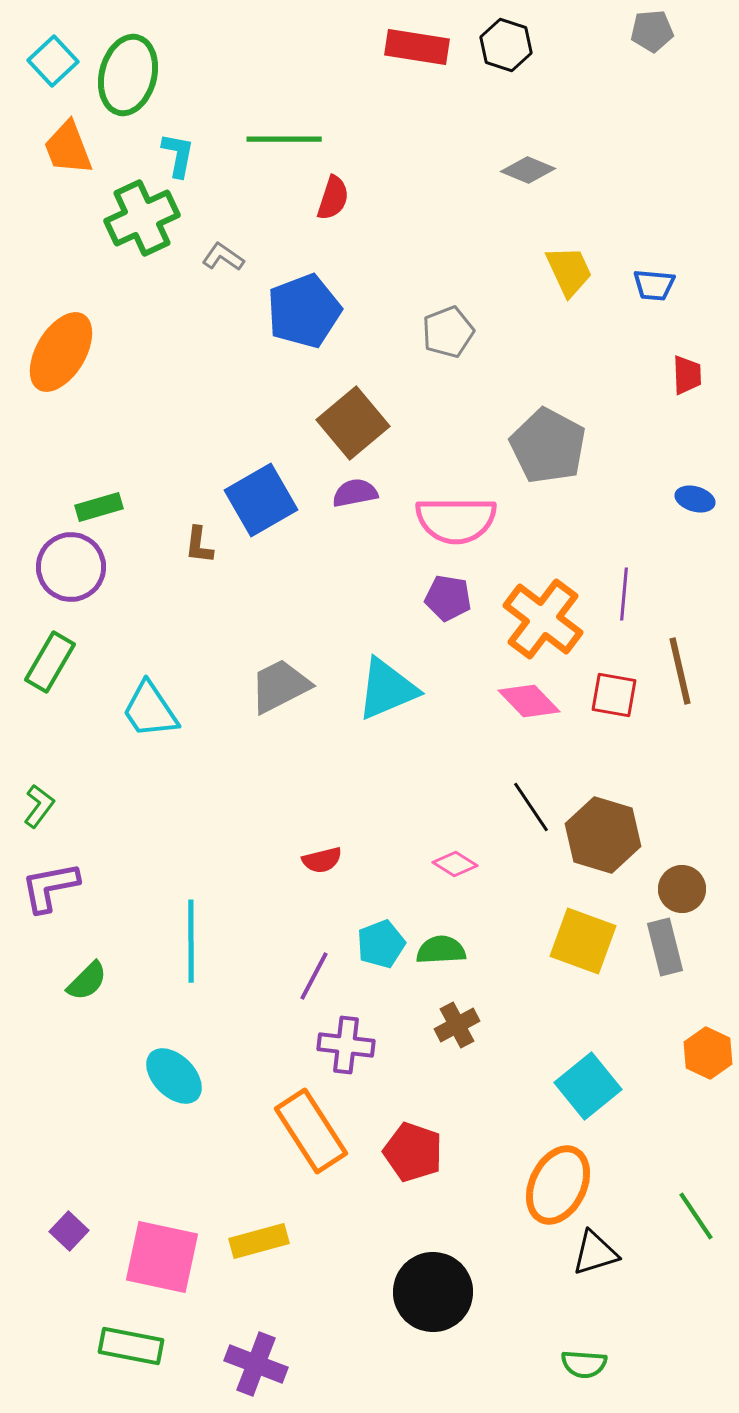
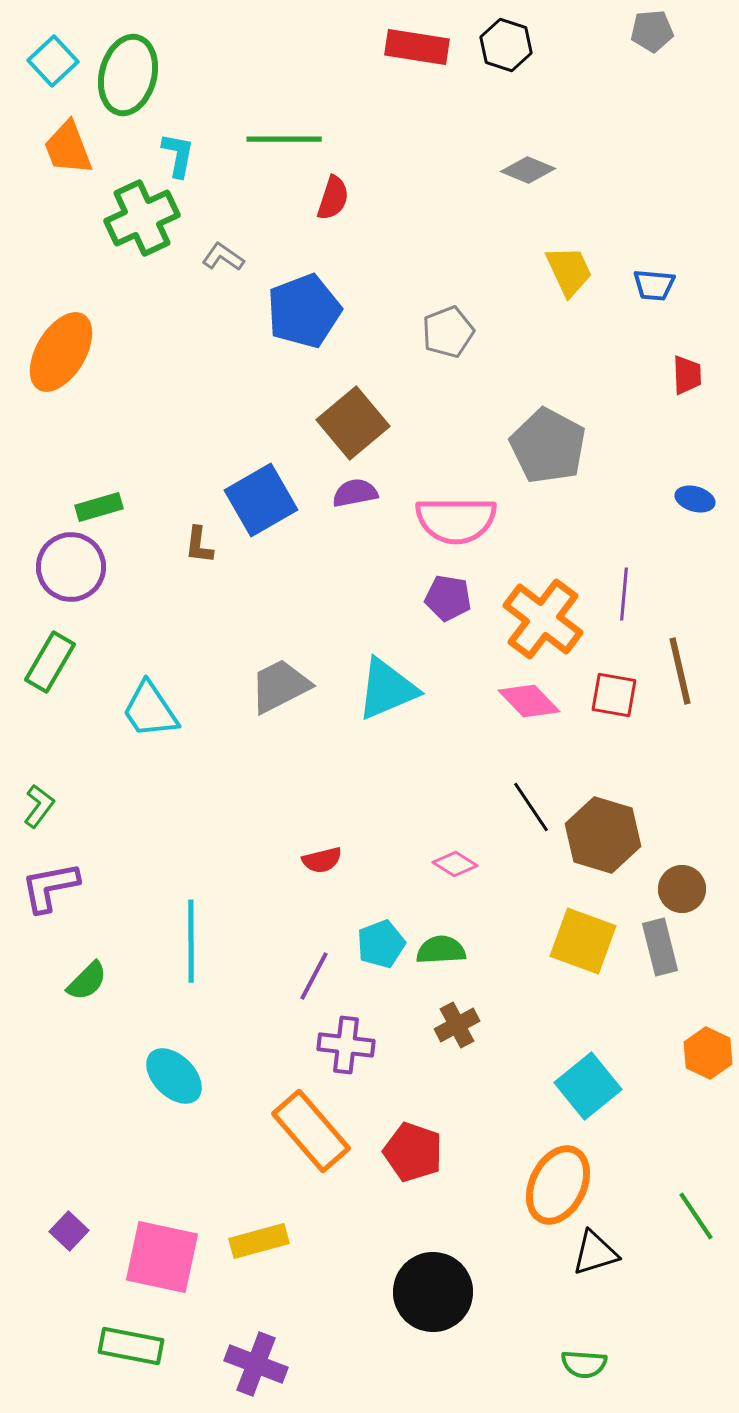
gray rectangle at (665, 947): moved 5 px left
orange rectangle at (311, 1131): rotated 8 degrees counterclockwise
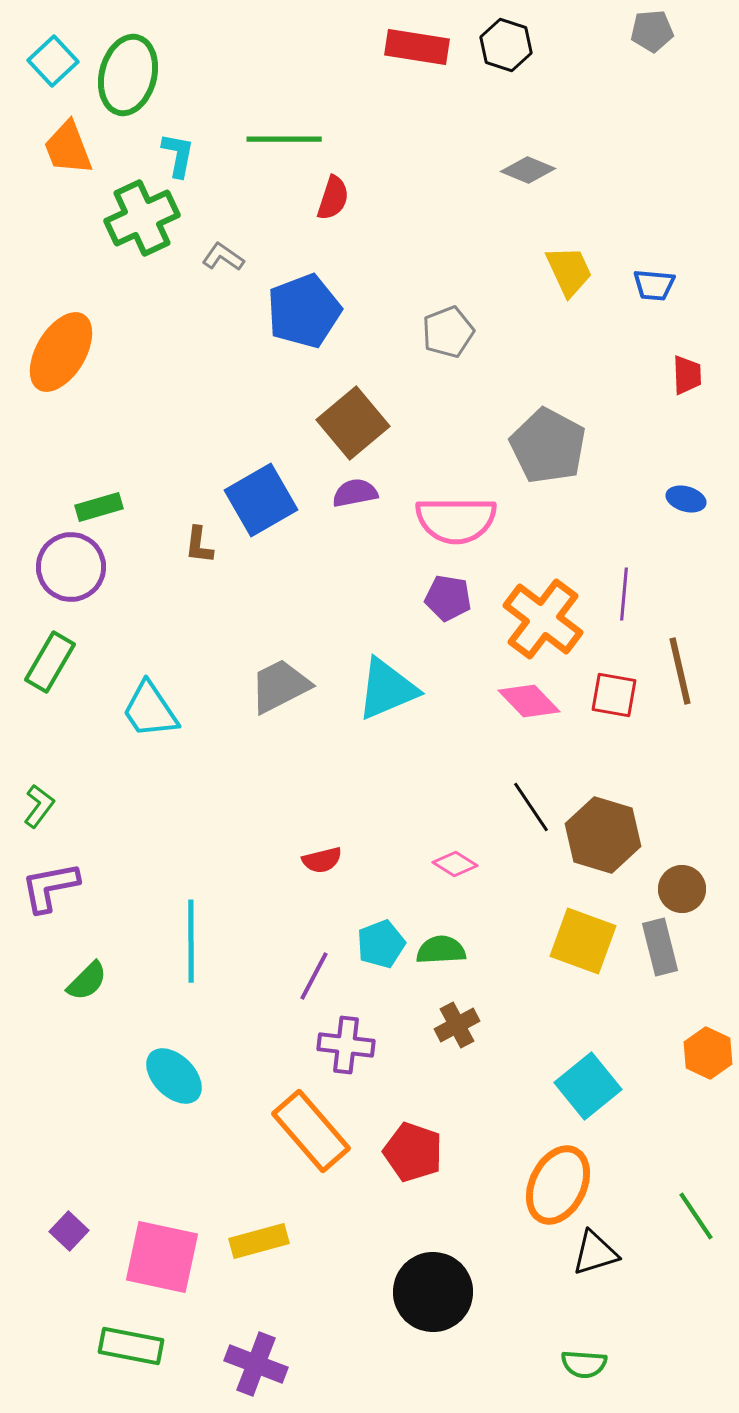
blue ellipse at (695, 499): moved 9 px left
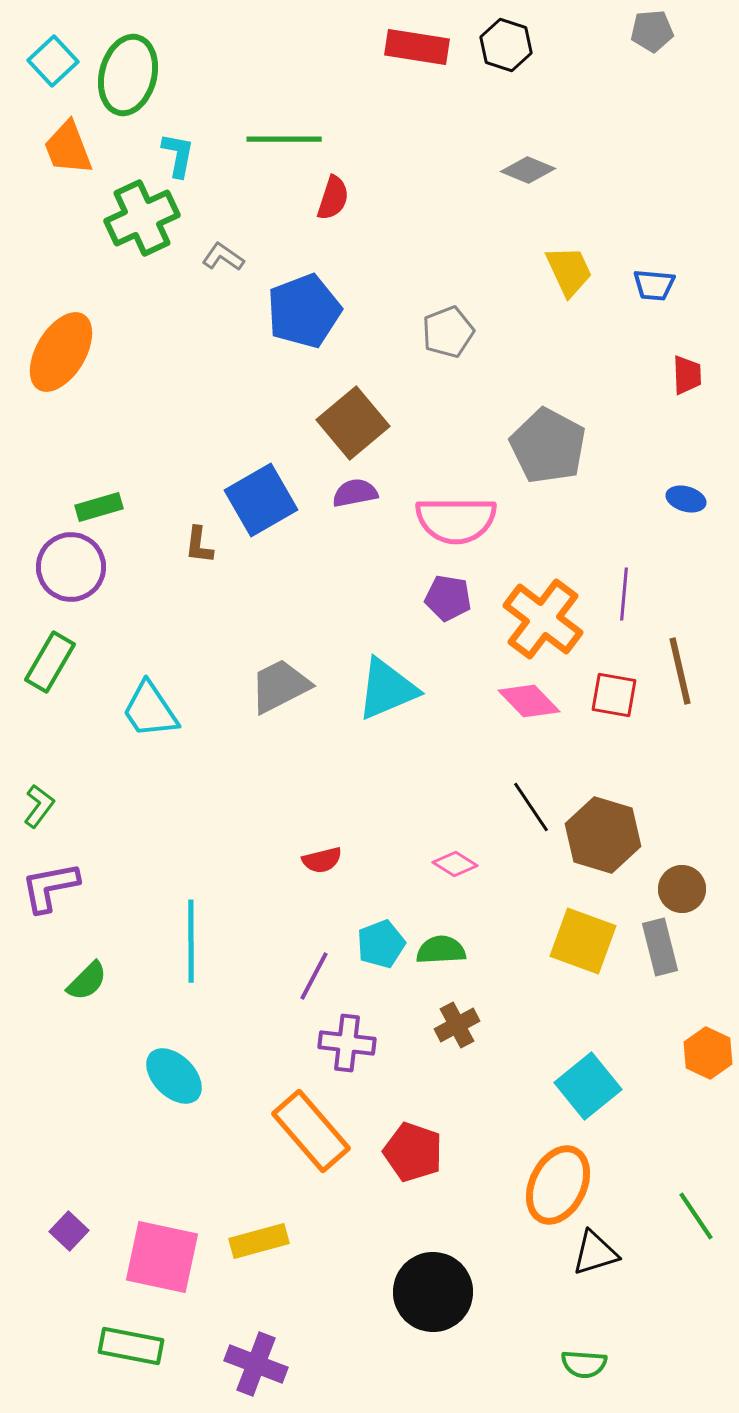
purple cross at (346, 1045): moved 1 px right, 2 px up
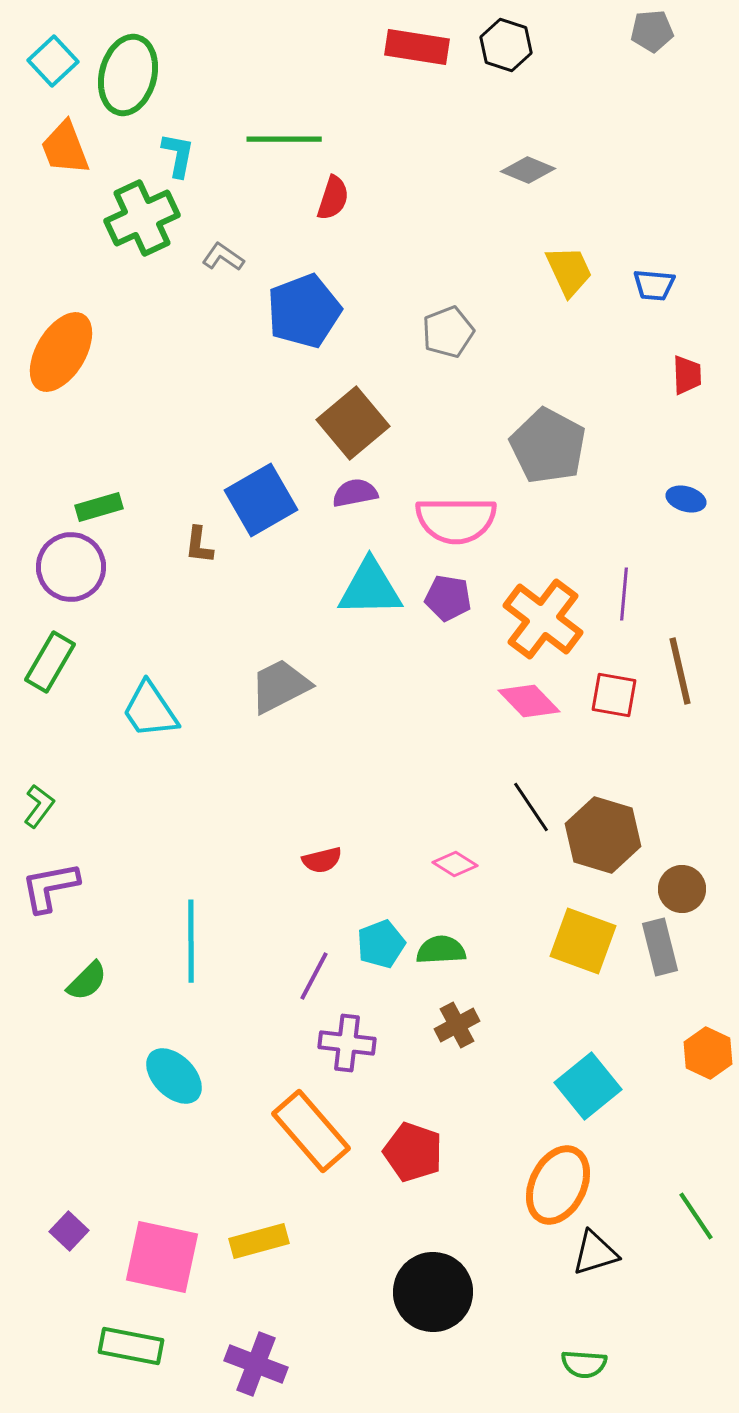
orange trapezoid at (68, 148): moved 3 px left
cyan triangle at (387, 689): moved 17 px left, 101 px up; rotated 22 degrees clockwise
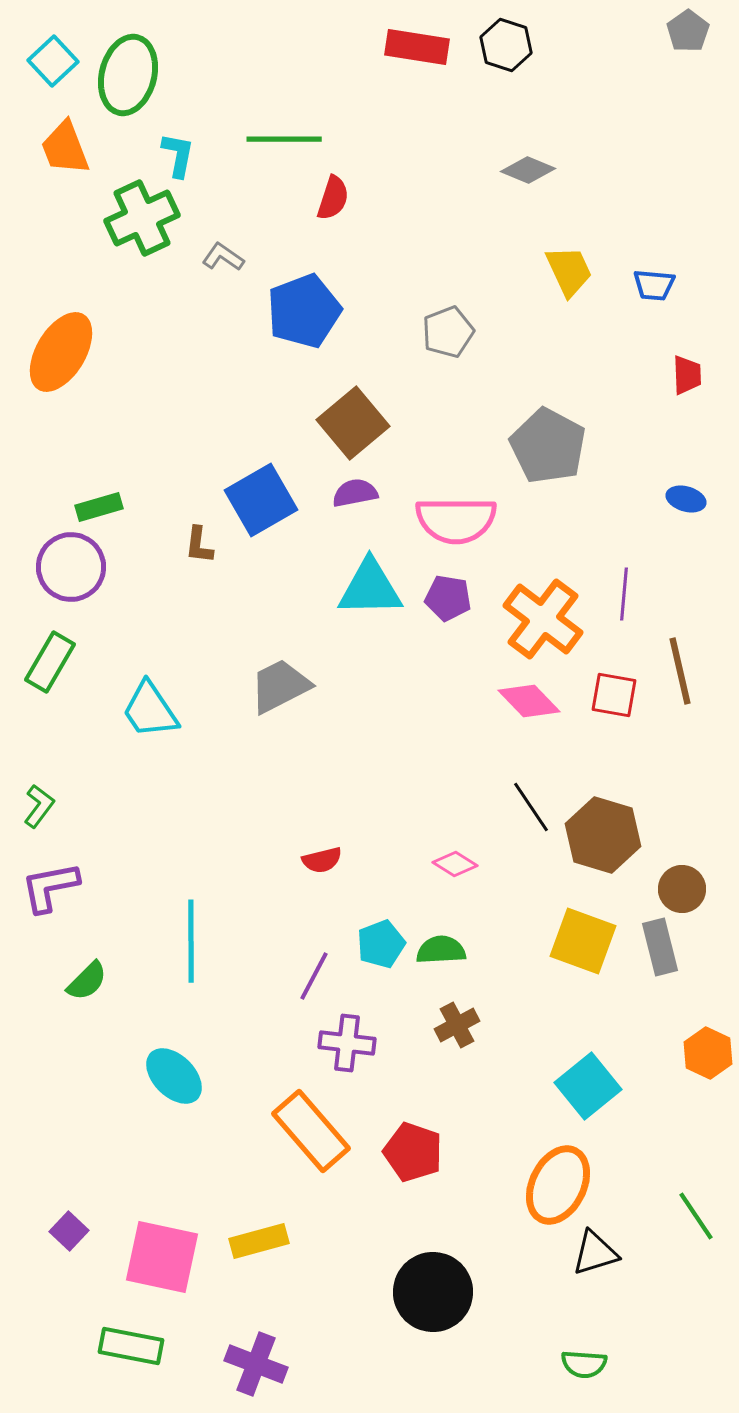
gray pentagon at (652, 31): moved 36 px right; rotated 30 degrees counterclockwise
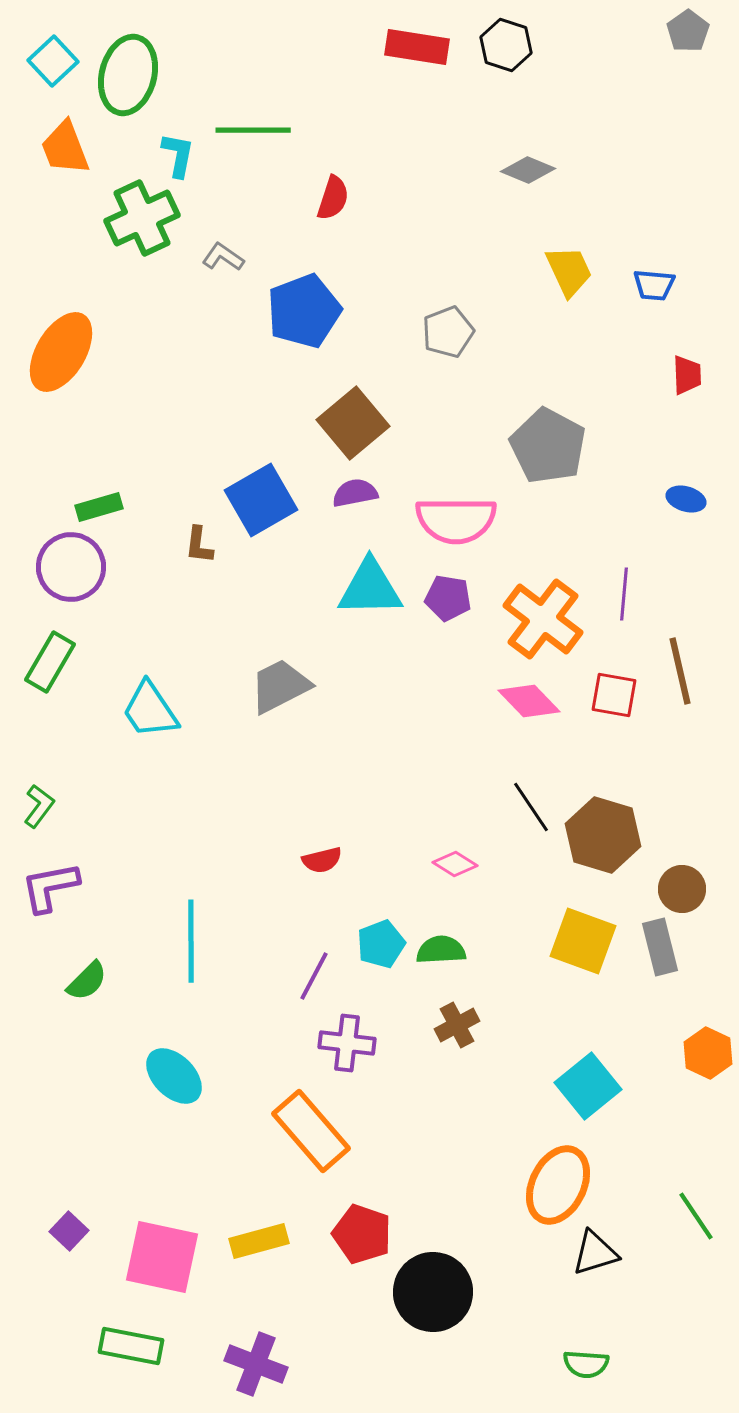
green line at (284, 139): moved 31 px left, 9 px up
red pentagon at (413, 1152): moved 51 px left, 82 px down
green semicircle at (584, 1364): moved 2 px right
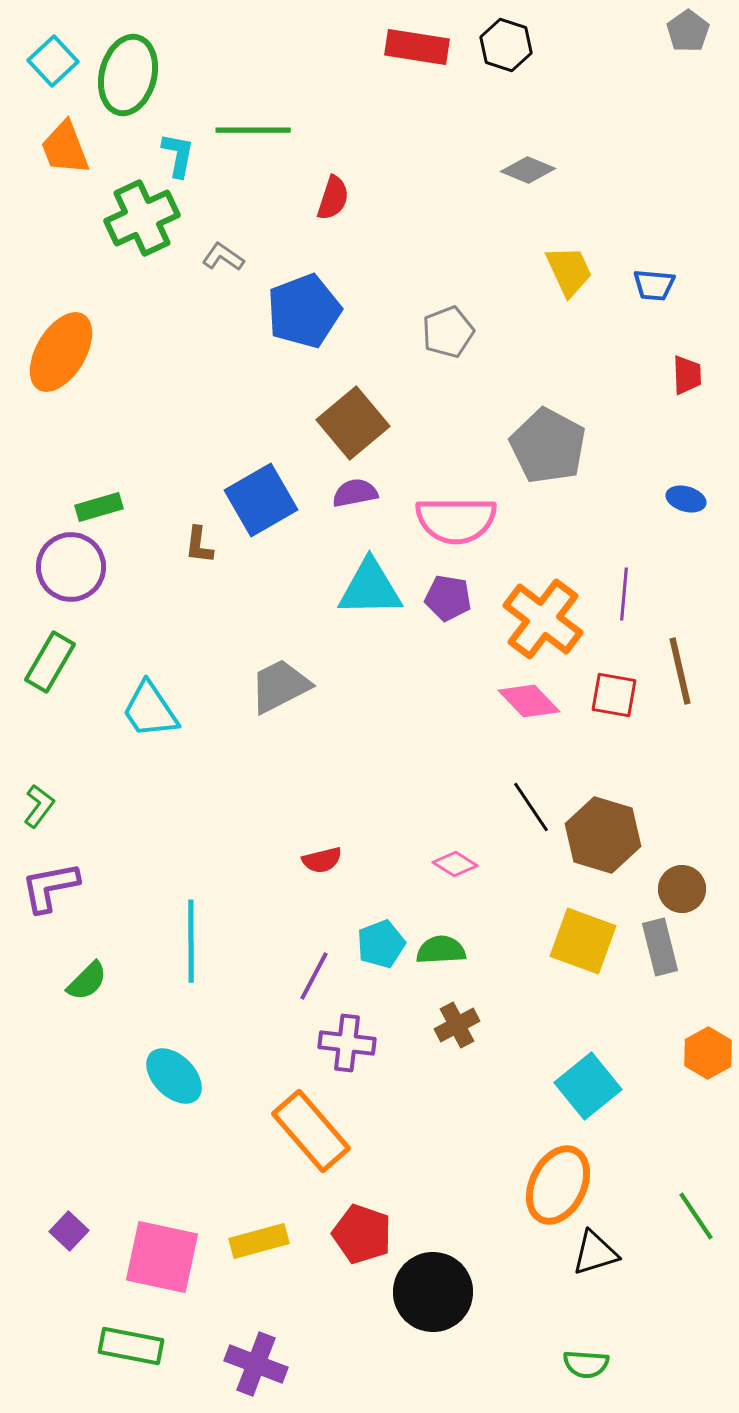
orange hexagon at (708, 1053): rotated 6 degrees clockwise
